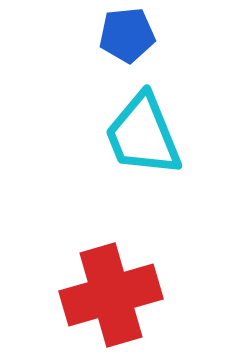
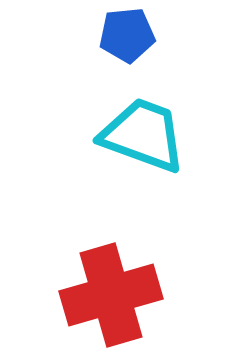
cyan trapezoid: rotated 132 degrees clockwise
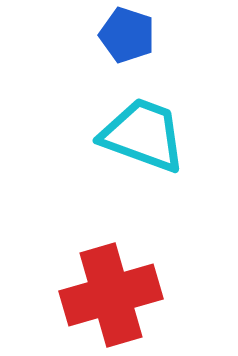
blue pentagon: rotated 24 degrees clockwise
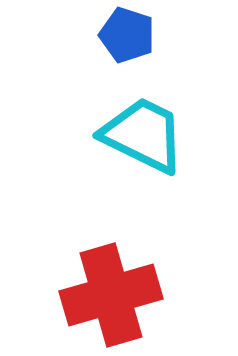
cyan trapezoid: rotated 6 degrees clockwise
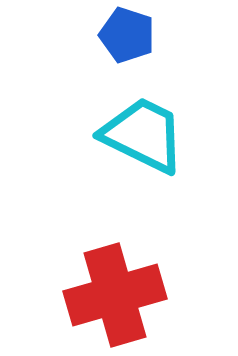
red cross: moved 4 px right
